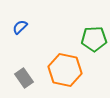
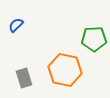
blue semicircle: moved 4 px left, 2 px up
gray rectangle: rotated 18 degrees clockwise
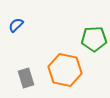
gray rectangle: moved 2 px right
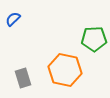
blue semicircle: moved 3 px left, 6 px up
gray rectangle: moved 3 px left
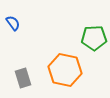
blue semicircle: moved 4 px down; rotated 98 degrees clockwise
green pentagon: moved 1 px up
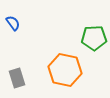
gray rectangle: moved 6 px left
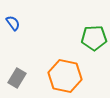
orange hexagon: moved 6 px down
gray rectangle: rotated 48 degrees clockwise
